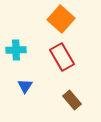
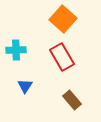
orange square: moved 2 px right
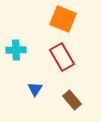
orange square: rotated 20 degrees counterclockwise
blue triangle: moved 10 px right, 3 px down
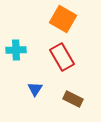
orange square: rotated 8 degrees clockwise
brown rectangle: moved 1 px right, 1 px up; rotated 24 degrees counterclockwise
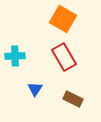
cyan cross: moved 1 px left, 6 px down
red rectangle: moved 2 px right
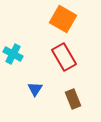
cyan cross: moved 2 px left, 2 px up; rotated 30 degrees clockwise
brown rectangle: rotated 42 degrees clockwise
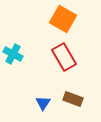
blue triangle: moved 8 px right, 14 px down
brown rectangle: rotated 48 degrees counterclockwise
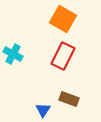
red rectangle: moved 1 px left, 1 px up; rotated 56 degrees clockwise
brown rectangle: moved 4 px left
blue triangle: moved 7 px down
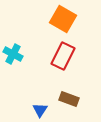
blue triangle: moved 3 px left
